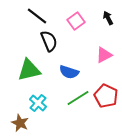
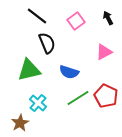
black semicircle: moved 2 px left, 2 px down
pink triangle: moved 3 px up
brown star: rotated 18 degrees clockwise
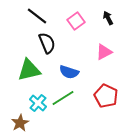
green line: moved 15 px left
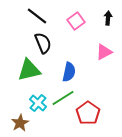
black arrow: rotated 32 degrees clockwise
black semicircle: moved 4 px left
blue semicircle: rotated 96 degrees counterclockwise
red pentagon: moved 18 px left, 17 px down; rotated 10 degrees clockwise
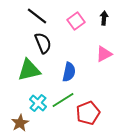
black arrow: moved 4 px left
pink triangle: moved 2 px down
green line: moved 2 px down
red pentagon: rotated 15 degrees clockwise
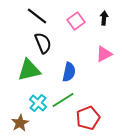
red pentagon: moved 5 px down
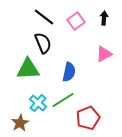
black line: moved 7 px right, 1 px down
green triangle: moved 1 px left, 1 px up; rotated 10 degrees clockwise
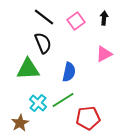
red pentagon: rotated 15 degrees clockwise
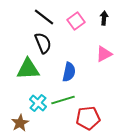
green line: rotated 15 degrees clockwise
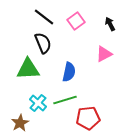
black arrow: moved 6 px right, 6 px down; rotated 32 degrees counterclockwise
green line: moved 2 px right
